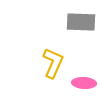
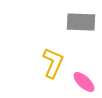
pink ellipse: moved 1 px up; rotated 40 degrees clockwise
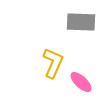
pink ellipse: moved 3 px left
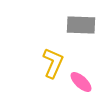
gray rectangle: moved 3 px down
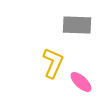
gray rectangle: moved 4 px left
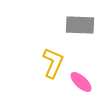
gray rectangle: moved 3 px right
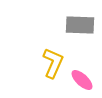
pink ellipse: moved 1 px right, 2 px up
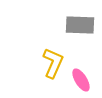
pink ellipse: moved 1 px left; rotated 15 degrees clockwise
